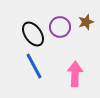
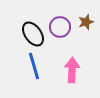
blue line: rotated 12 degrees clockwise
pink arrow: moved 3 px left, 4 px up
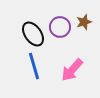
brown star: moved 2 px left
pink arrow: rotated 140 degrees counterclockwise
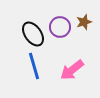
pink arrow: rotated 10 degrees clockwise
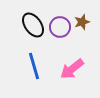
brown star: moved 2 px left
black ellipse: moved 9 px up
pink arrow: moved 1 px up
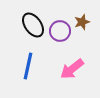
purple circle: moved 4 px down
blue line: moved 6 px left; rotated 28 degrees clockwise
